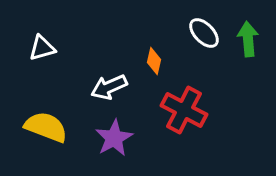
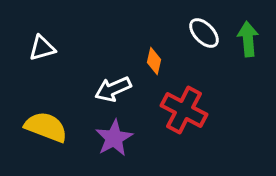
white arrow: moved 4 px right, 2 px down
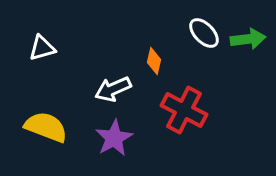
green arrow: rotated 88 degrees clockwise
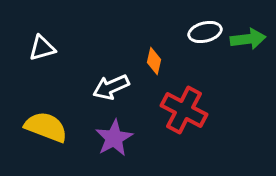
white ellipse: moved 1 px right, 1 px up; rotated 60 degrees counterclockwise
white arrow: moved 2 px left, 2 px up
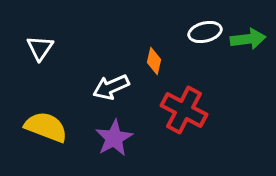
white triangle: moved 2 px left; rotated 40 degrees counterclockwise
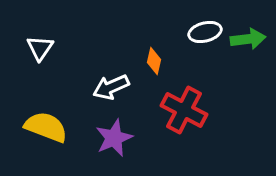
purple star: rotated 6 degrees clockwise
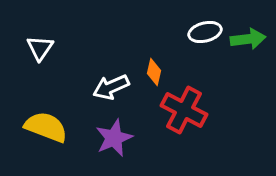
orange diamond: moved 11 px down
